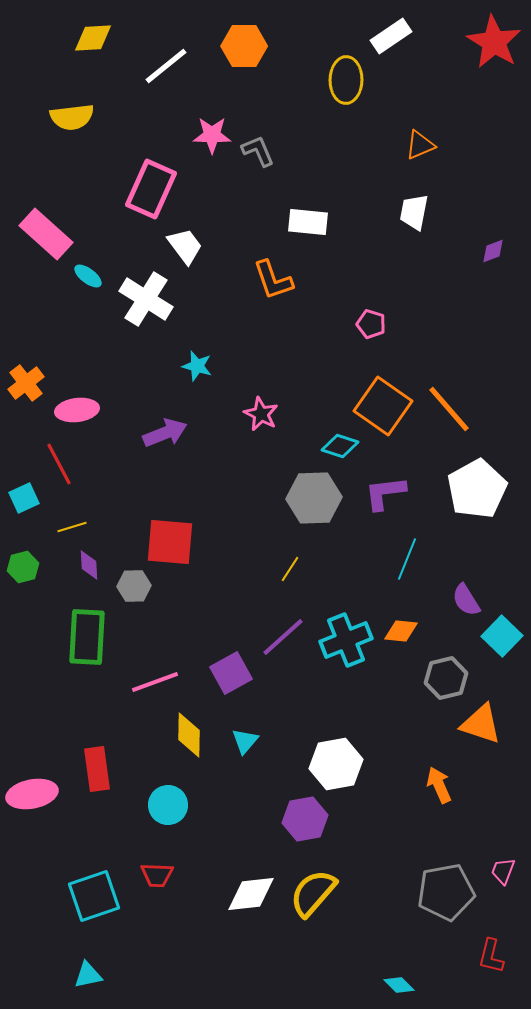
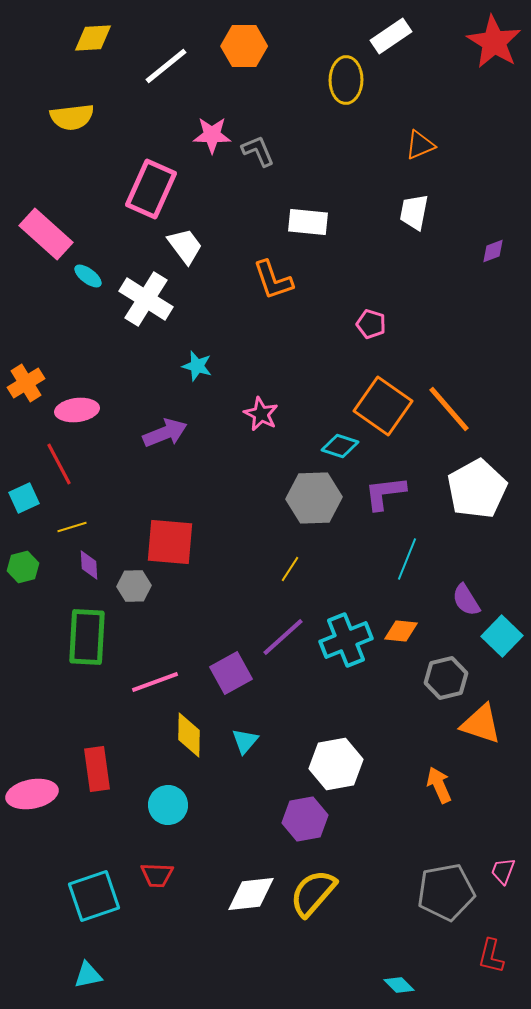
orange cross at (26, 383): rotated 6 degrees clockwise
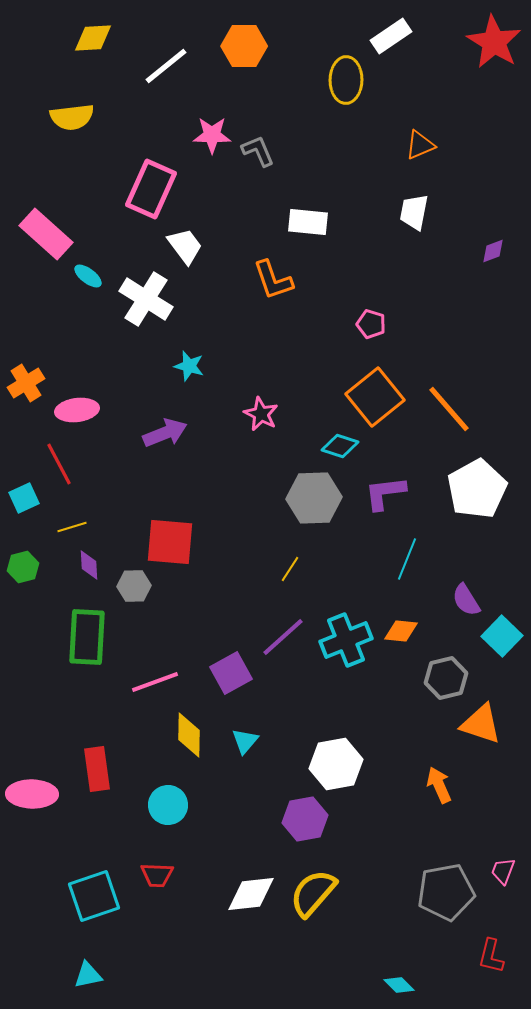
cyan star at (197, 366): moved 8 px left
orange square at (383, 406): moved 8 px left, 9 px up; rotated 16 degrees clockwise
pink ellipse at (32, 794): rotated 12 degrees clockwise
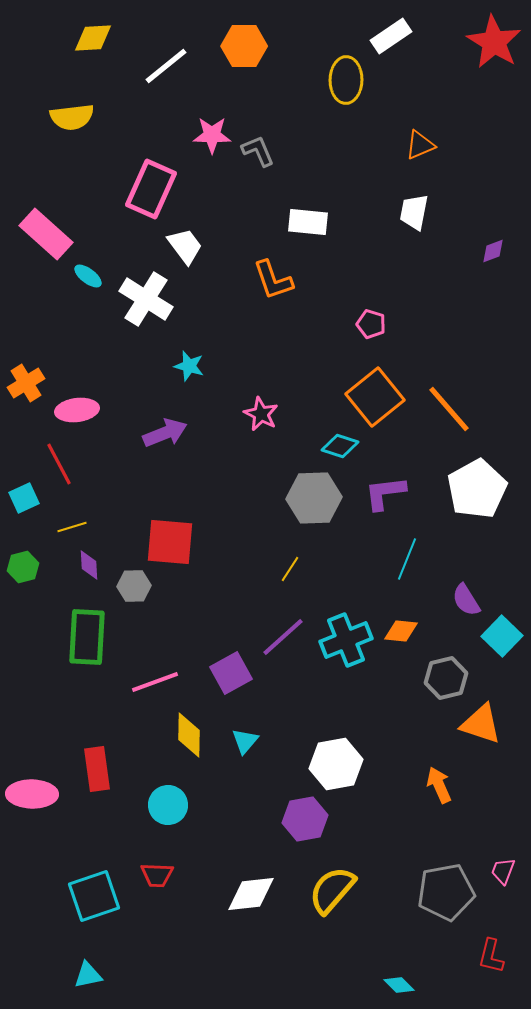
yellow semicircle at (313, 893): moved 19 px right, 3 px up
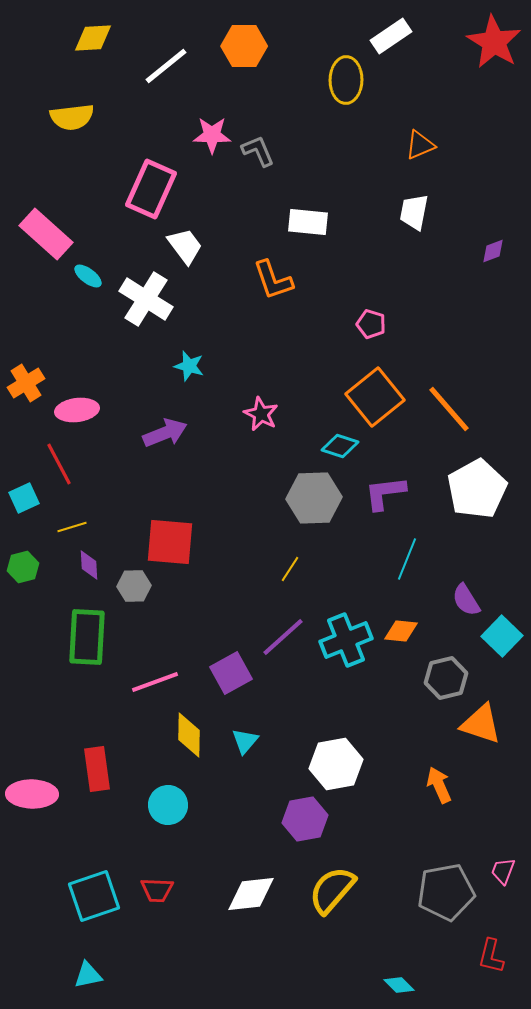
red trapezoid at (157, 875): moved 15 px down
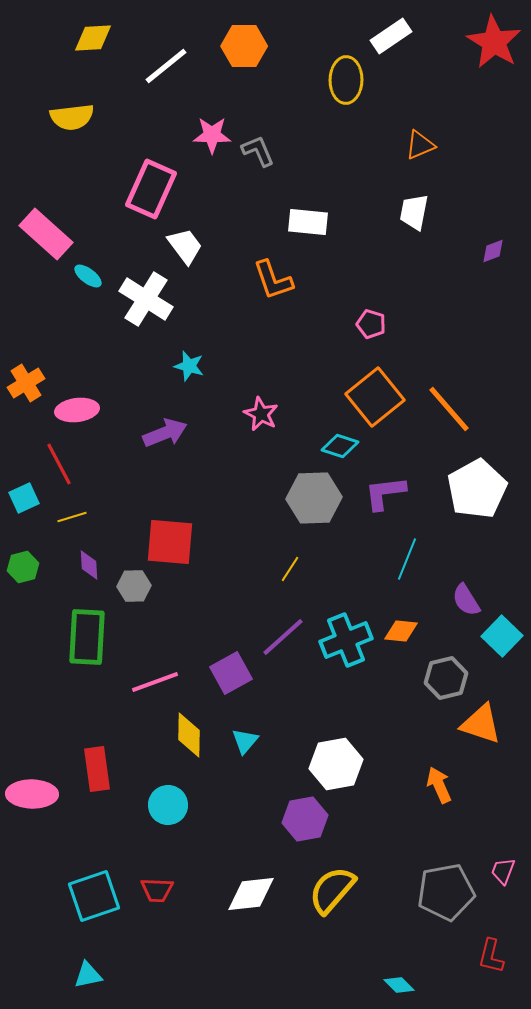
yellow line at (72, 527): moved 10 px up
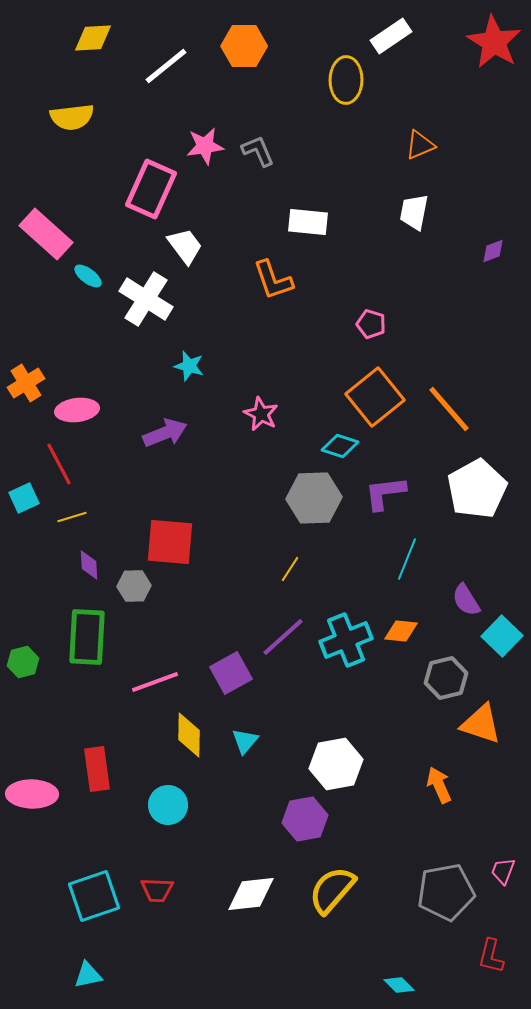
pink star at (212, 135): moved 7 px left, 11 px down; rotated 9 degrees counterclockwise
green hexagon at (23, 567): moved 95 px down
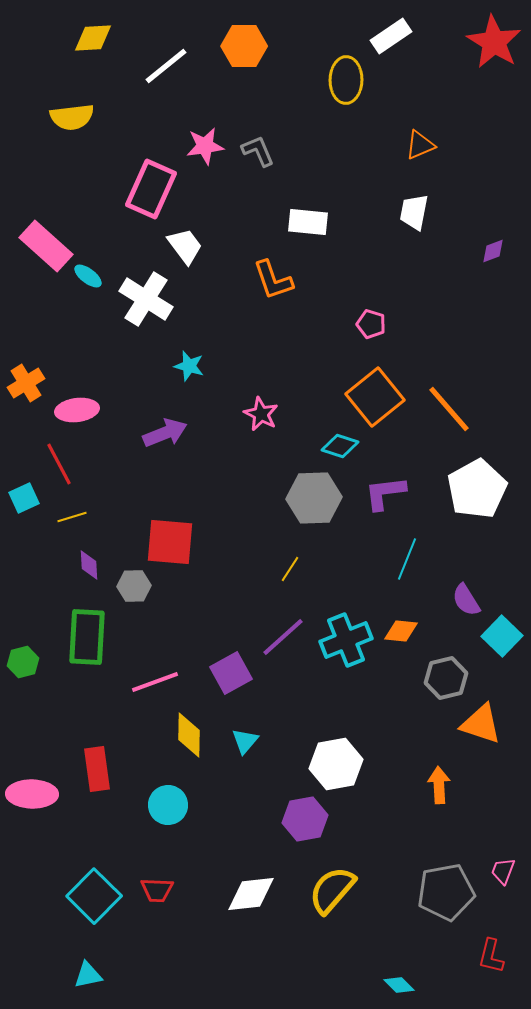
pink rectangle at (46, 234): moved 12 px down
orange arrow at (439, 785): rotated 21 degrees clockwise
cyan square at (94, 896): rotated 26 degrees counterclockwise
